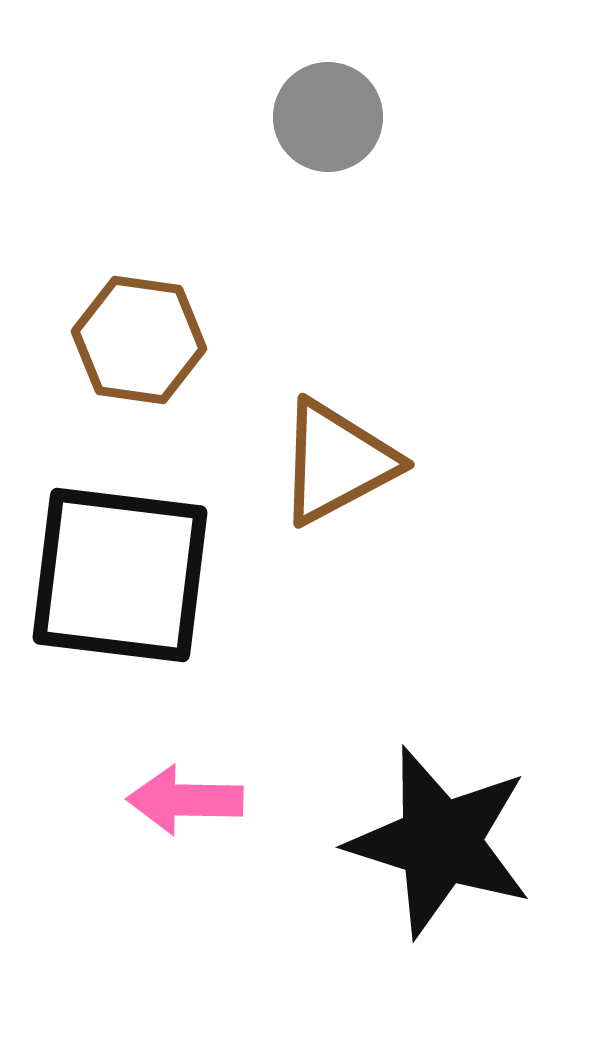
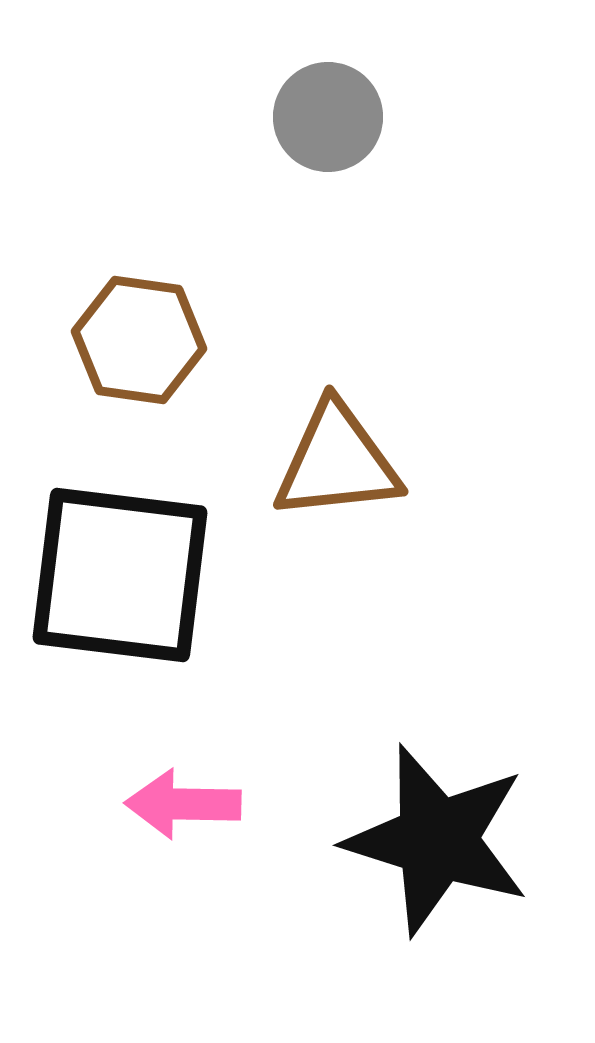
brown triangle: rotated 22 degrees clockwise
pink arrow: moved 2 px left, 4 px down
black star: moved 3 px left, 2 px up
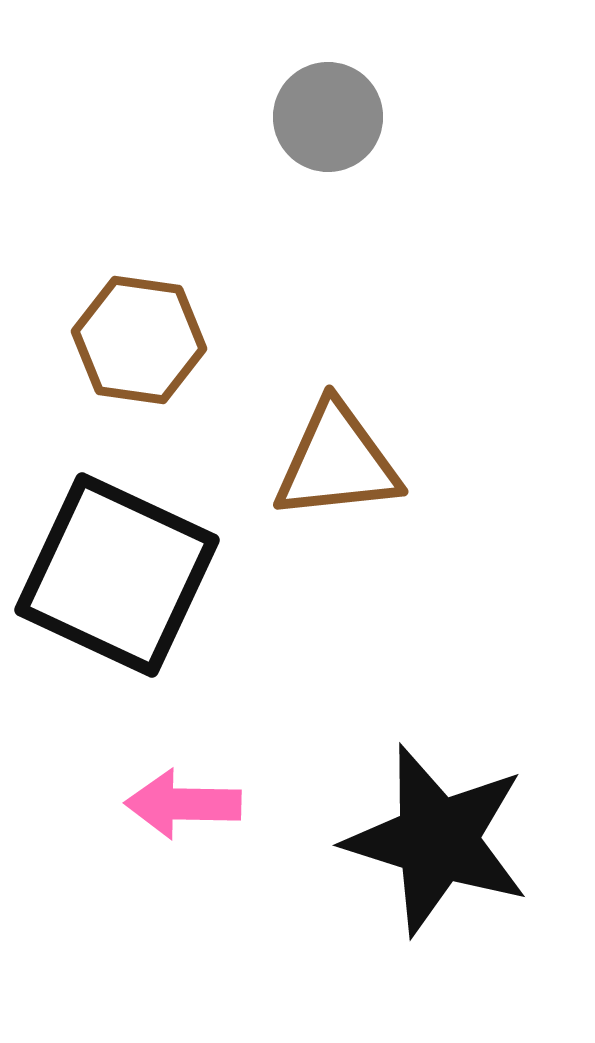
black square: moved 3 px left; rotated 18 degrees clockwise
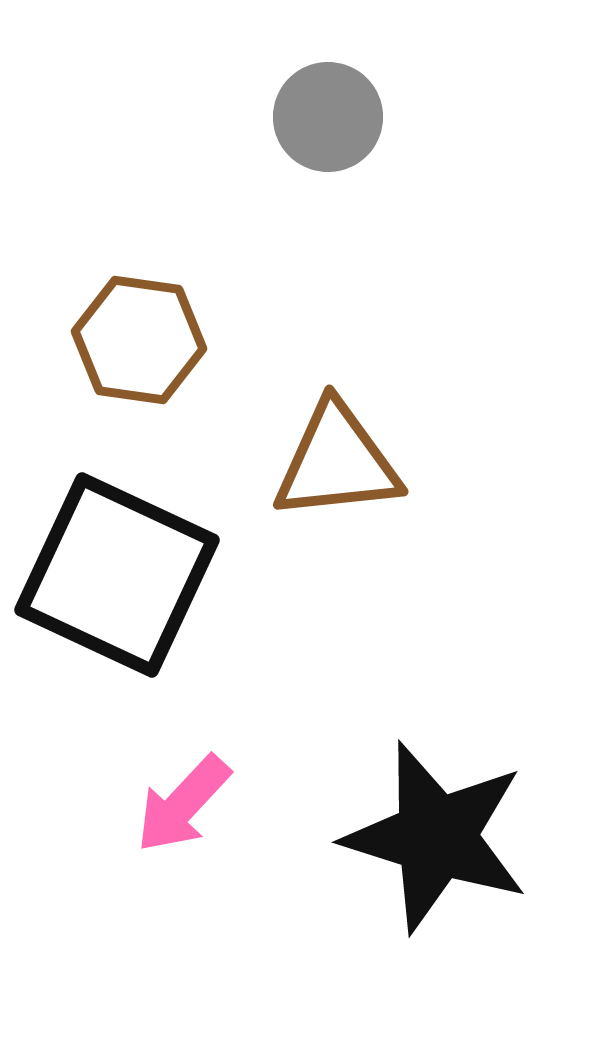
pink arrow: rotated 48 degrees counterclockwise
black star: moved 1 px left, 3 px up
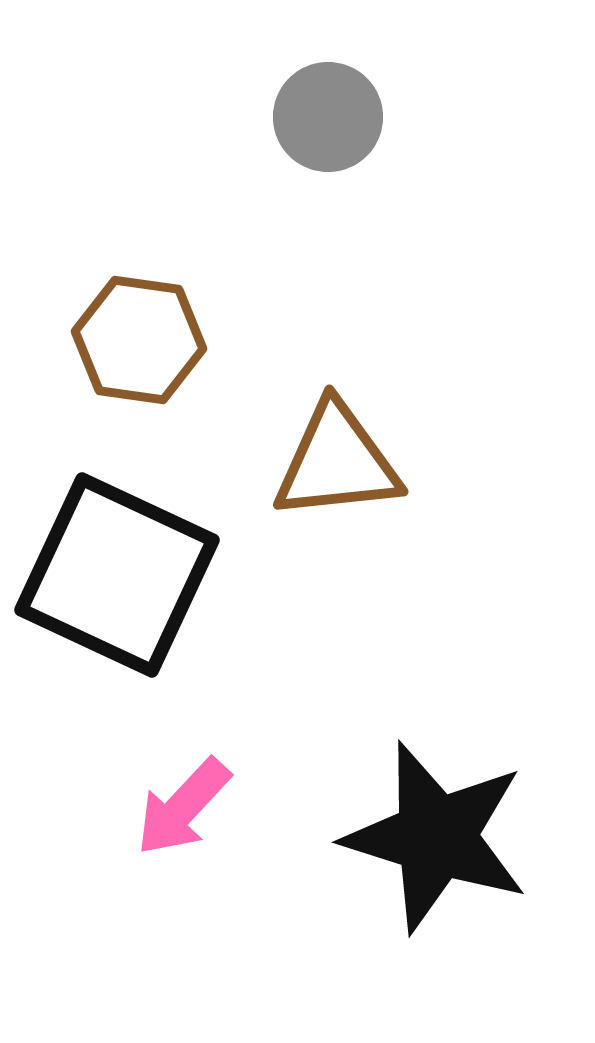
pink arrow: moved 3 px down
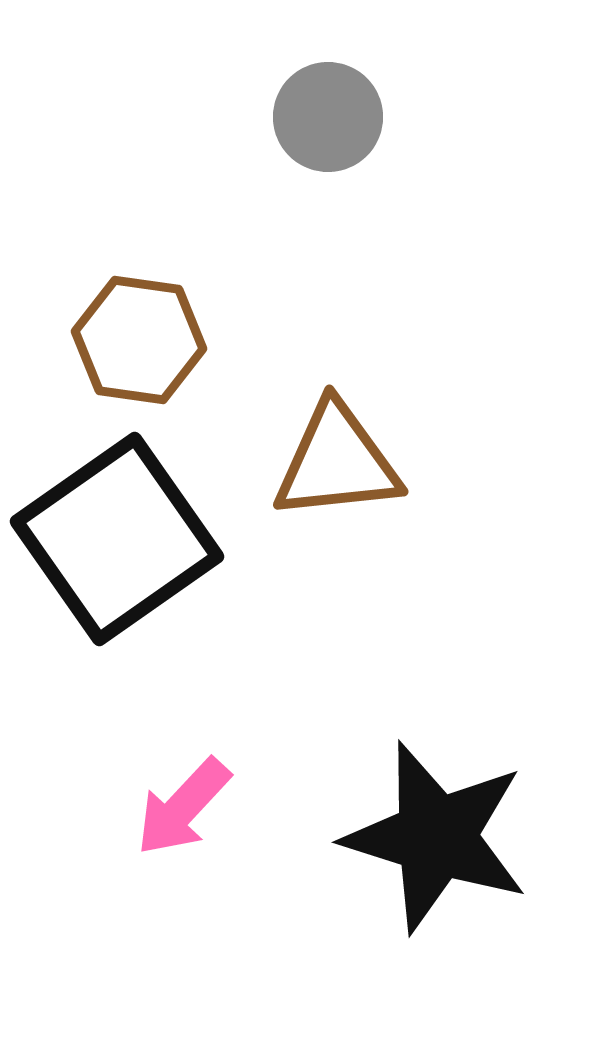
black square: moved 36 px up; rotated 30 degrees clockwise
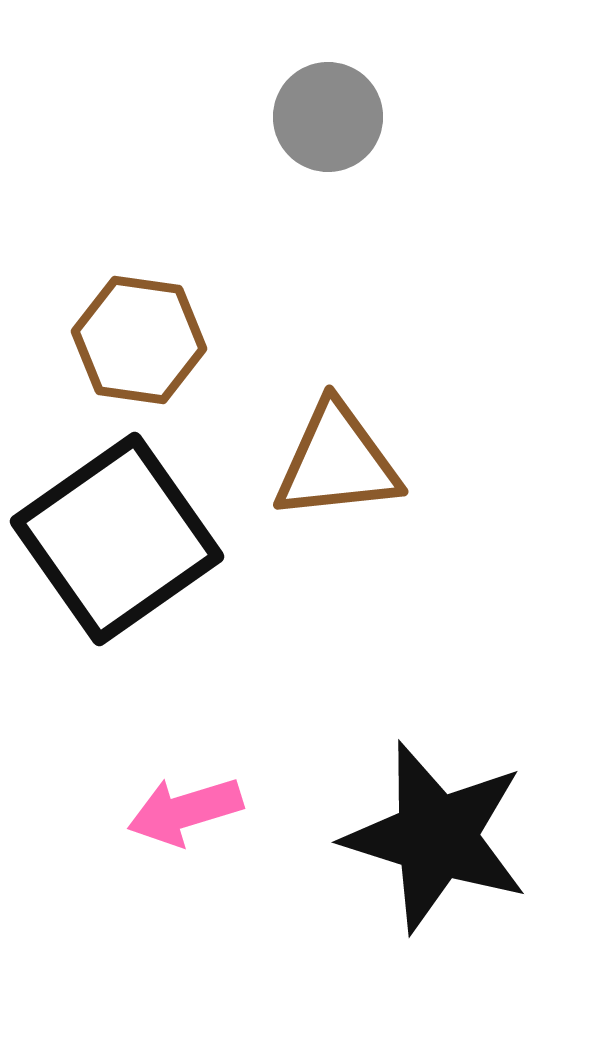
pink arrow: moved 2 px right, 4 px down; rotated 30 degrees clockwise
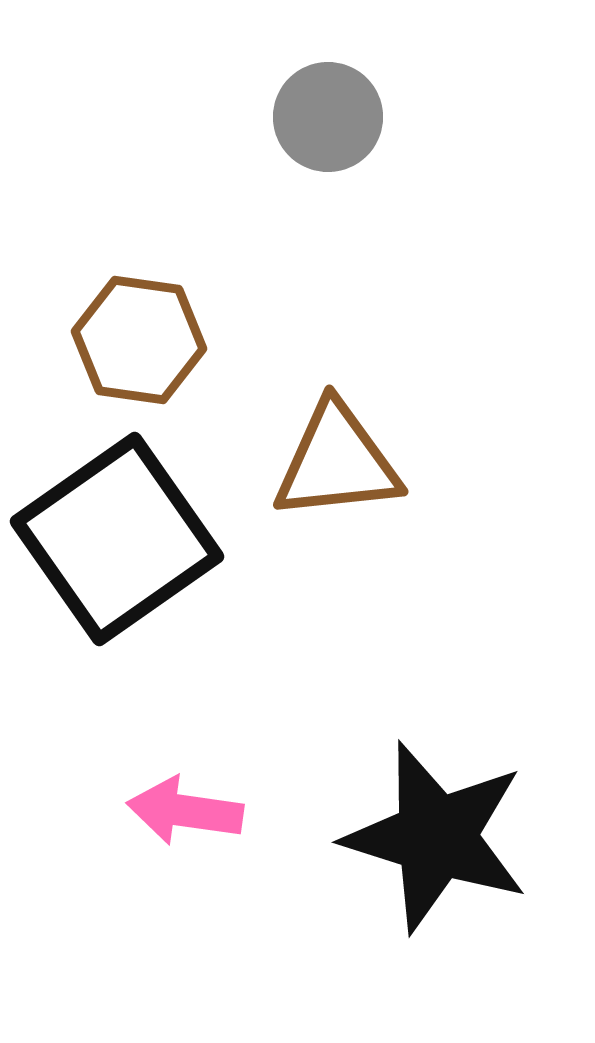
pink arrow: rotated 25 degrees clockwise
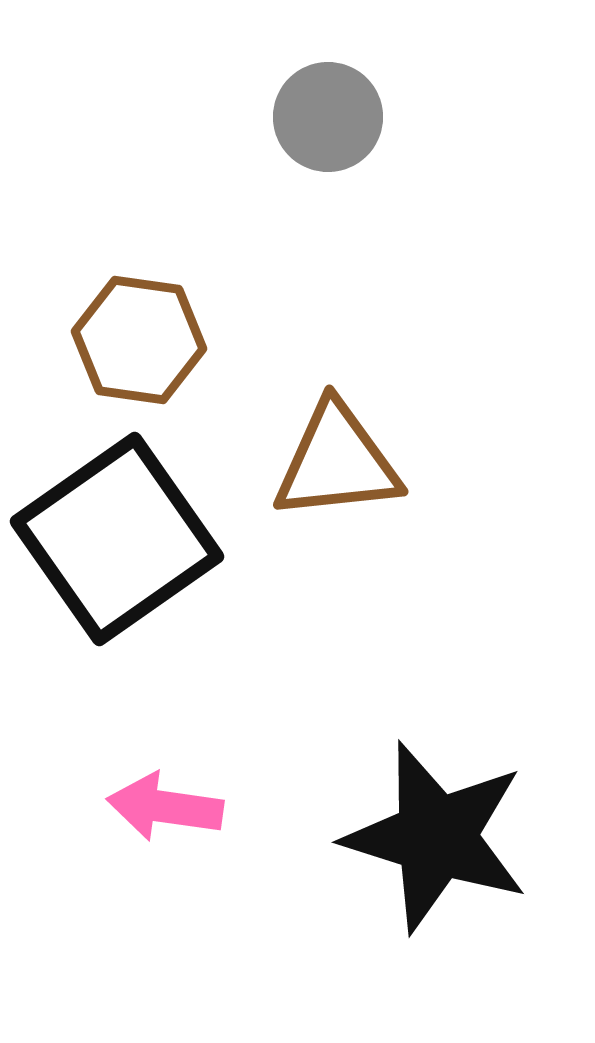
pink arrow: moved 20 px left, 4 px up
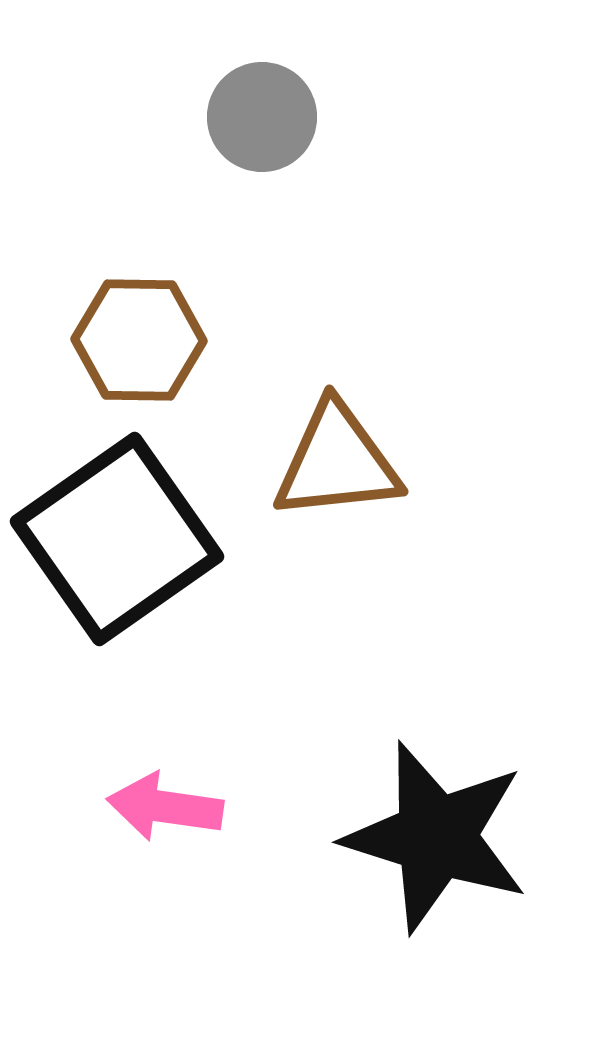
gray circle: moved 66 px left
brown hexagon: rotated 7 degrees counterclockwise
